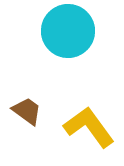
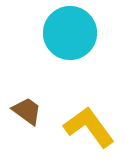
cyan circle: moved 2 px right, 2 px down
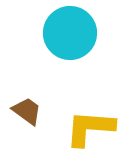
yellow L-shape: moved 1 px right, 1 px down; rotated 50 degrees counterclockwise
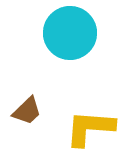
brown trapezoid: rotated 100 degrees clockwise
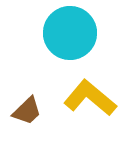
yellow L-shape: moved 30 px up; rotated 36 degrees clockwise
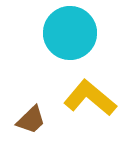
brown trapezoid: moved 4 px right, 9 px down
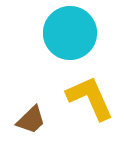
yellow L-shape: rotated 26 degrees clockwise
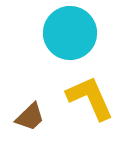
brown trapezoid: moved 1 px left, 3 px up
